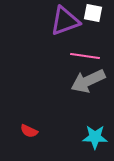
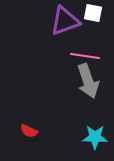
gray arrow: rotated 84 degrees counterclockwise
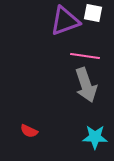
gray arrow: moved 2 px left, 4 px down
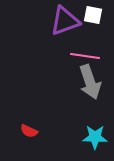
white square: moved 2 px down
gray arrow: moved 4 px right, 3 px up
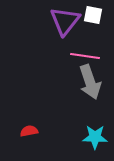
purple triangle: rotated 32 degrees counterclockwise
red semicircle: rotated 144 degrees clockwise
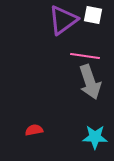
purple triangle: moved 2 px left, 1 px up; rotated 16 degrees clockwise
red semicircle: moved 5 px right, 1 px up
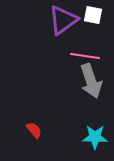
gray arrow: moved 1 px right, 1 px up
red semicircle: rotated 60 degrees clockwise
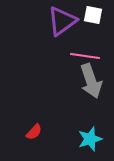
purple triangle: moved 1 px left, 1 px down
red semicircle: moved 2 px down; rotated 84 degrees clockwise
cyan star: moved 5 px left, 2 px down; rotated 20 degrees counterclockwise
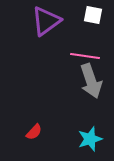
purple triangle: moved 16 px left
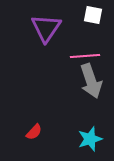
purple triangle: moved 7 px down; rotated 20 degrees counterclockwise
pink line: rotated 12 degrees counterclockwise
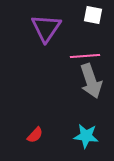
red semicircle: moved 1 px right, 3 px down
cyan star: moved 4 px left, 3 px up; rotated 25 degrees clockwise
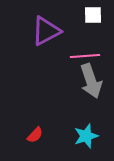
white square: rotated 12 degrees counterclockwise
purple triangle: moved 3 px down; rotated 28 degrees clockwise
cyan star: rotated 25 degrees counterclockwise
